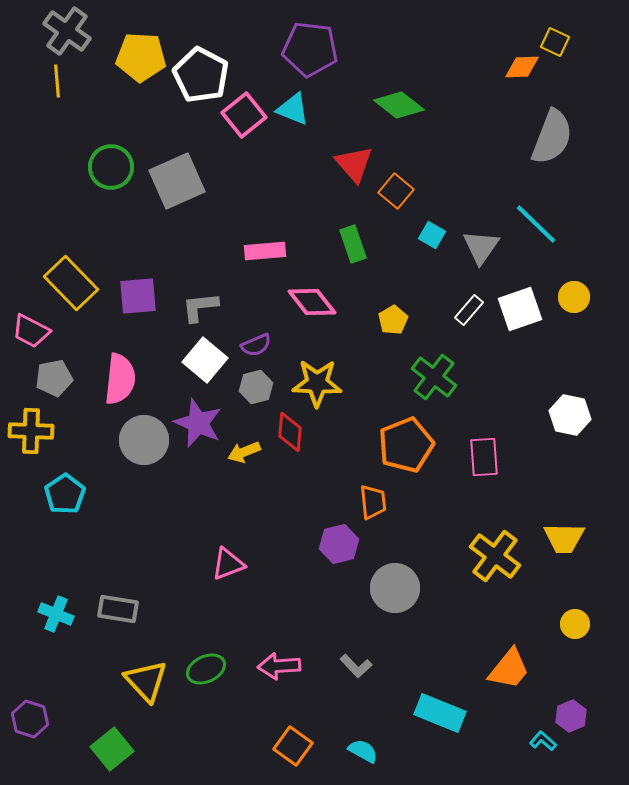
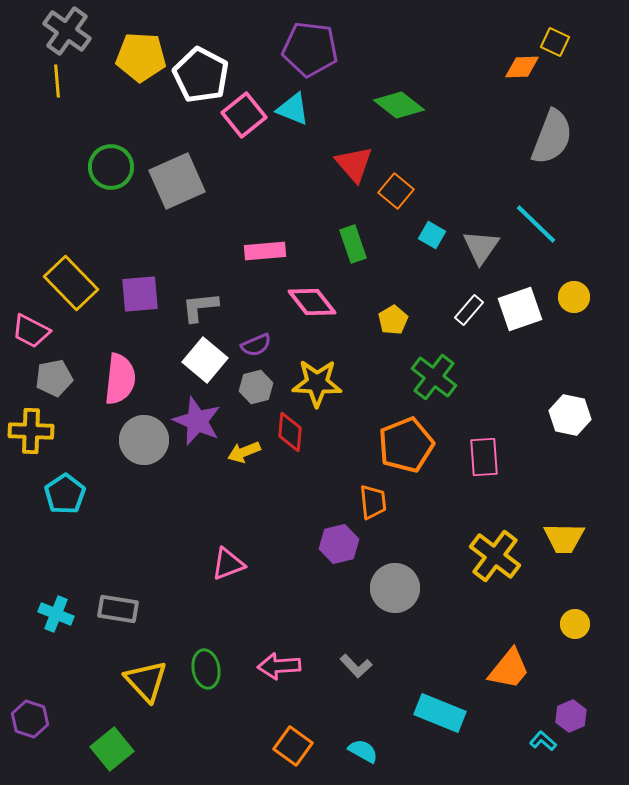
purple square at (138, 296): moved 2 px right, 2 px up
purple star at (198, 423): moved 1 px left, 2 px up
green ellipse at (206, 669): rotated 75 degrees counterclockwise
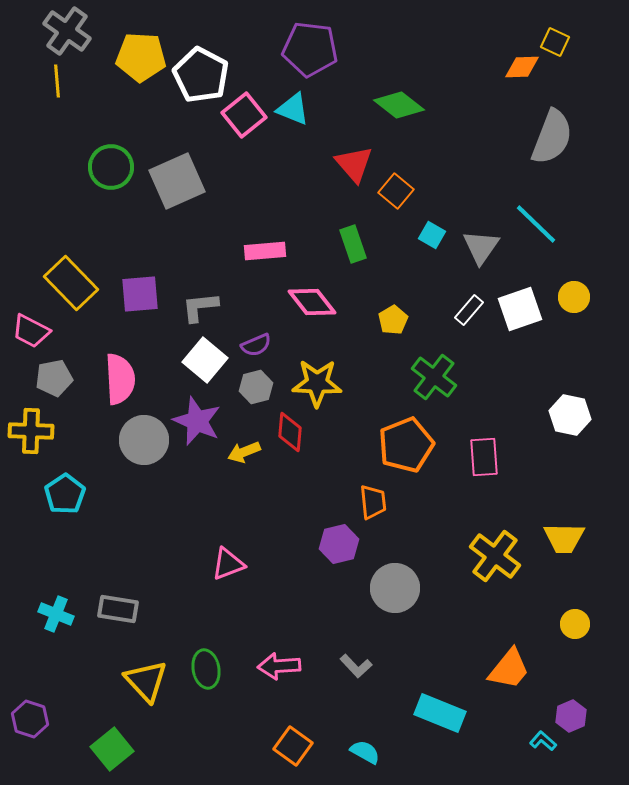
pink semicircle at (120, 379): rotated 9 degrees counterclockwise
cyan semicircle at (363, 751): moved 2 px right, 1 px down
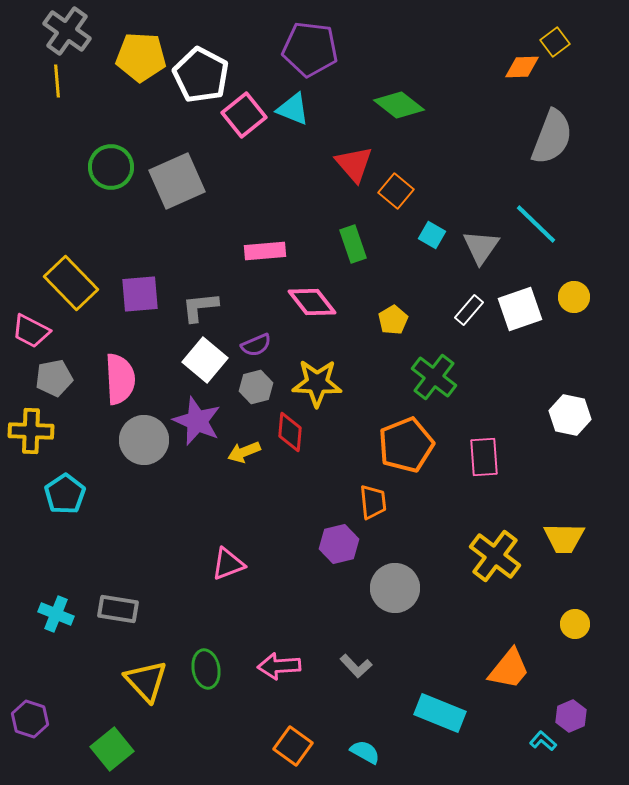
yellow square at (555, 42): rotated 28 degrees clockwise
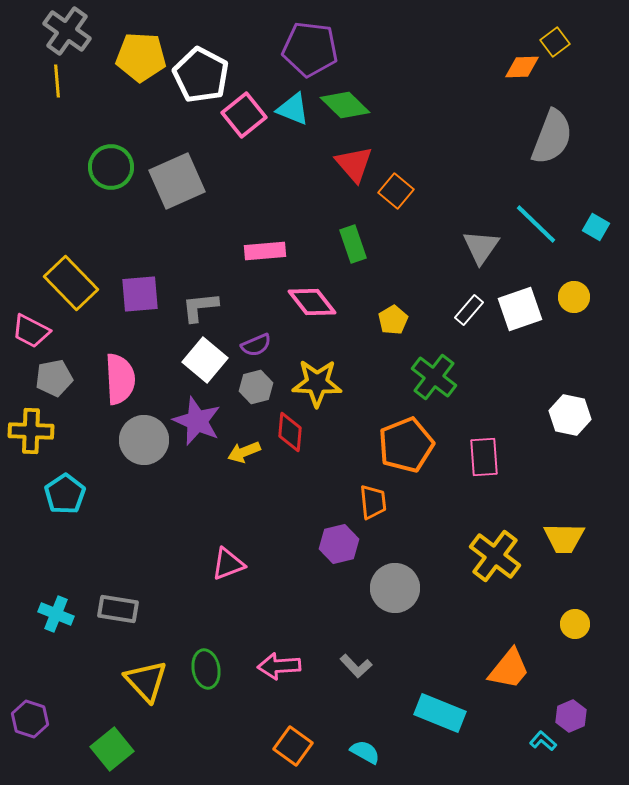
green diamond at (399, 105): moved 54 px left; rotated 6 degrees clockwise
cyan square at (432, 235): moved 164 px right, 8 px up
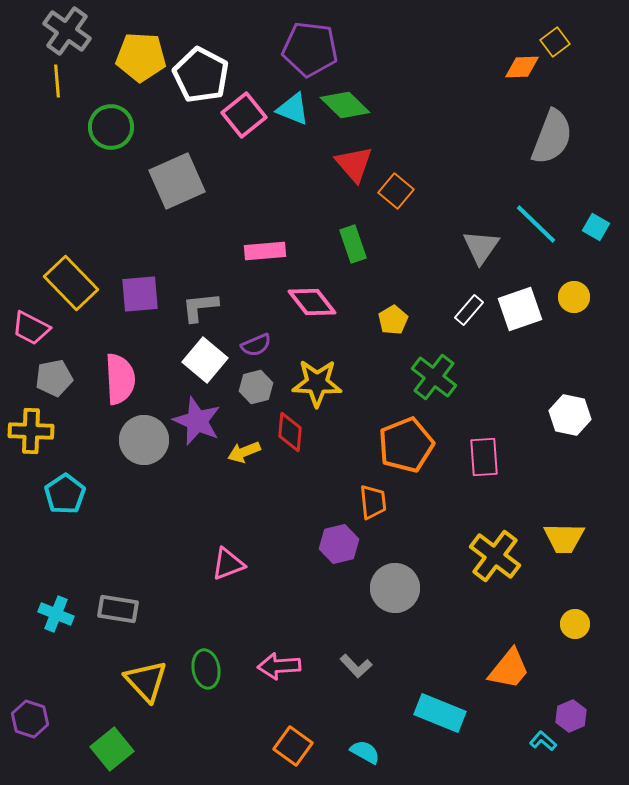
green circle at (111, 167): moved 40 px up
pink trapezoid at (31, 331): moved 3 px up
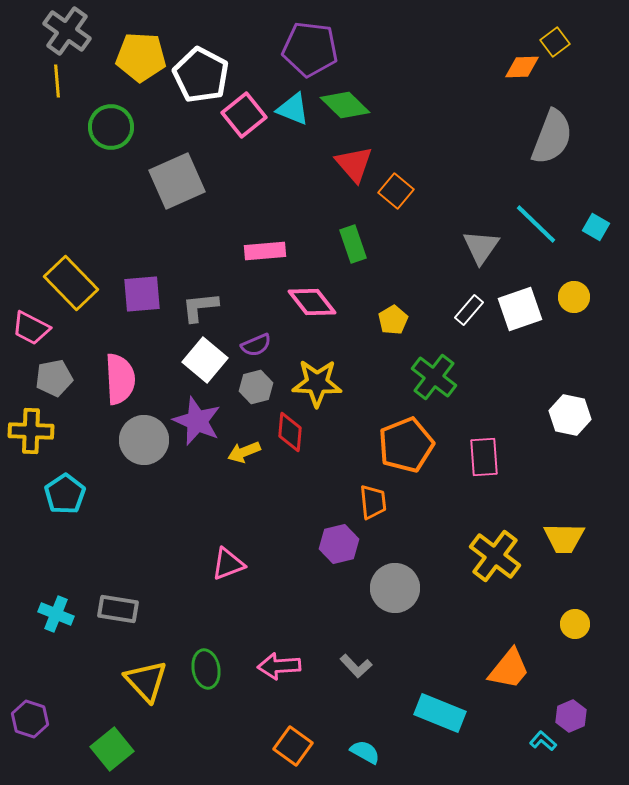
purple square at (140, 294): moved 2 px right
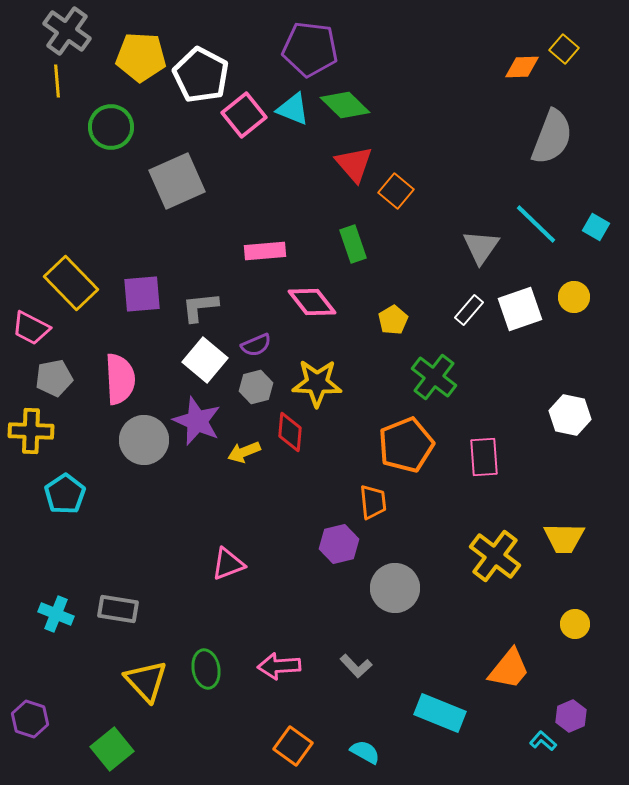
yellow square at (555, 42): moved 9 px right, 7 px down; rotated 12 degrees counterclockwise
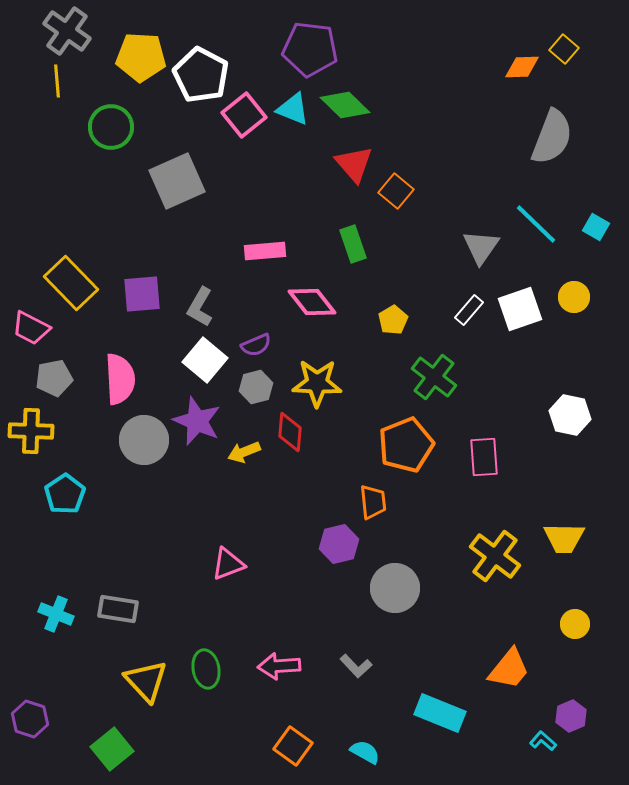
gray L-shape at (200, 307): rotated 54 degrees counterclockwise
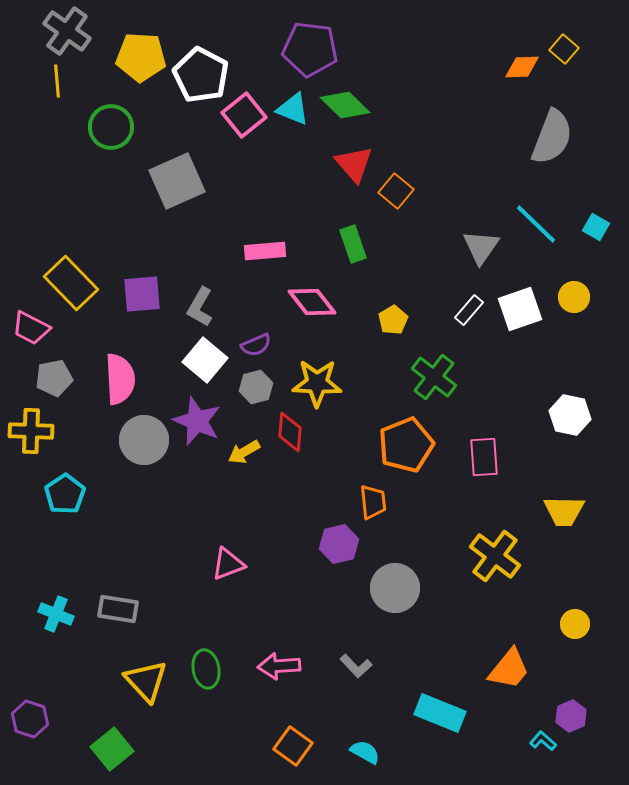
yellow arrow at (244, 452): rotated 8 degrees counterclockwise
yellow trapezoid at (564, 538): moved 27 px up
